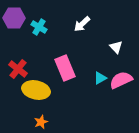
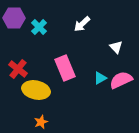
cyan cross: rotated 14 degrees clockwise
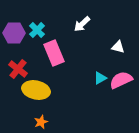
purple hexagon: moved 15 px down
cyan cross: moved 2 px left, 3 px down
white triangle: moved 2 px right; rotated 32 degrees counterclockwise
pink rectangle: moved 11 px left, 15 px up
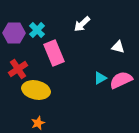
red cross: rotated 18 degrees clockwise
orange star: moved 3 px left, 1 px down
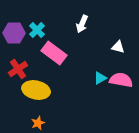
white arrow: rotated 24 degrees counterclockwise
pink rectangle: rotated 30 degrees counterclockwise
pink semicircle: rotated 35 degrees clockwise
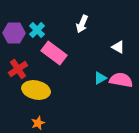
white triangle: rotated 16 degrees clockwise
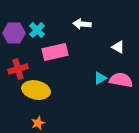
white arrow: rotated 72 degrees clockwise
pink rectangle: moved 1 px right, 1 px up; rotated 50 degrees counterclockwise
red cross: rotated 18 degrees clockwise
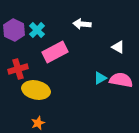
purple hexagon: moved 3 px up; rotated 25 degrees clockwise
pink rectangle: rotated 15 degrees counterclockwise
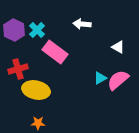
pink rectangle: rotated 65 degrees clockwise
pink semicircle: moved 3 px left; rotated 50 degrees counterclockwise
orange star: rotated 24 degrees clockwise
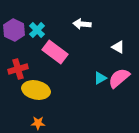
pink semicircle: moved 1 px right, 2 px up
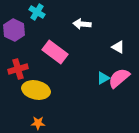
cyan cross: moved 18 px up; rotated 14 degrees counterclockwise
cyan triangle: moved 3 px right
